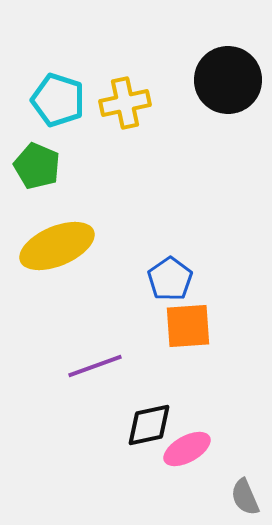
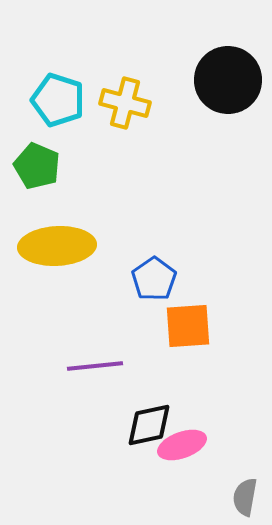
yellow cross: rotated 27 degrees clockwise
yellow ellipse: rotated 20 degrees clockwise
blue pentagon: moved 16 px left
purple line: rotated 14 degrees clockwise
pink ellipse: moved 5 px left, 4 px up; rotated 9 degrees clockwise
gray semicircle: rotated 33 degrees clockwise
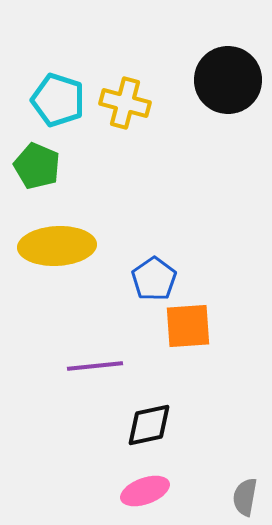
pink ellipse: moved 37 px left, 46 px down
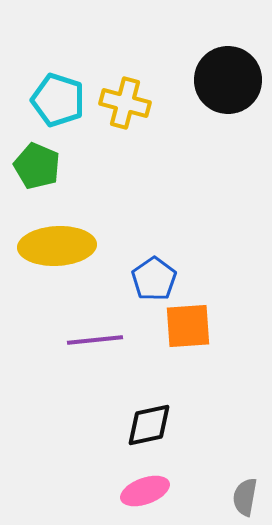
purple line: moved 26 px up
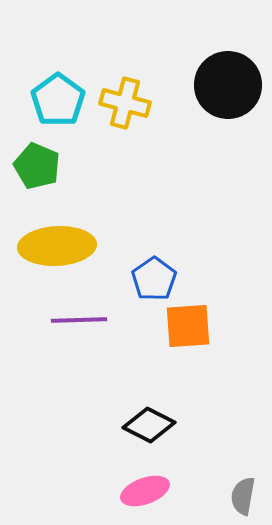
black circle: moved 5 px down
cyan pentagon: rotated 18 degrees clockwise
purple line: moved 16 px left, 20 px up; rotated 4 degrees clockwise
black diamond: rotated 39 degrees clockwise
gray semicircle: moved 2 px left, 1 px up
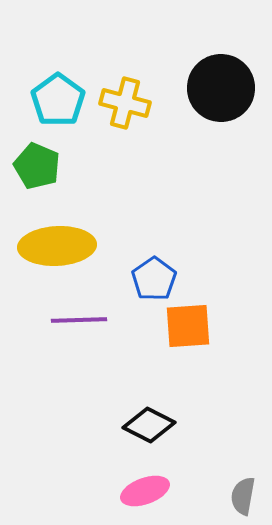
black circle: moved 7 px left, 3 px down
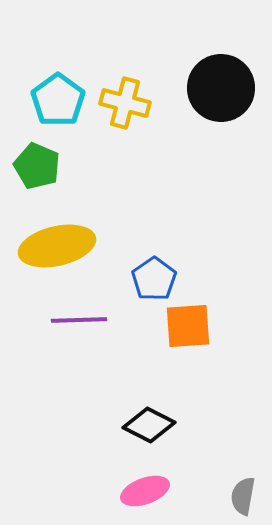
yellow ellipse: rotated 10 degrees counterclockwise
